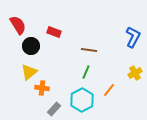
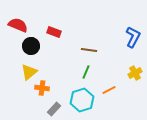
red semicircle: rotated 36 degrees counterclockwise
orange line: rotated 24 degrees clockwise
cyan hexagon: rotated 10 degrees clockwise
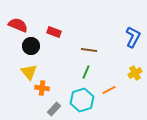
yellow triangle: rotated 30 degrees counterclockwise
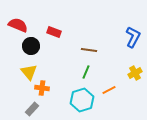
gray rectangle: moved 22 px left
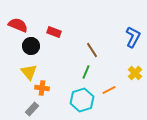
brown line: moved 3 px right; rotated 49 degrees clockwise
yellow cross: rotated 16 degrees counterclockwise
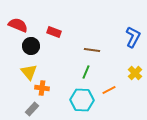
brown line: rotated 49 degrees counterclockwise
cyan hexagon: rotated 20 degrees clockwise
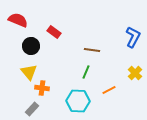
red semicircle: moved 5 px up
red rectangle: rotated 16 degrees clockwise
cyan hexagon: moved 4 px left, 1 px down
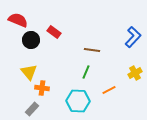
blue L-shape: rotated 15 degrees clockwise
black circle: moved 6 px up
yellow cross: rotated 16 degrees clockwise
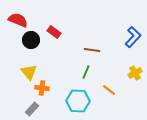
orange line: rotated 64 degrees clockwise
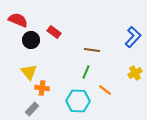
orange line: moved 4 px left
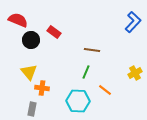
blue L-shape: moved 15 px up
gray rectangle: rotated 32 degrees counterclockwise
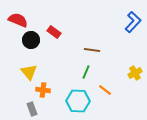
orange cross: moved 1 px right, 2 px down
gray rectangle: rotated 32 degrees counterclockwise
